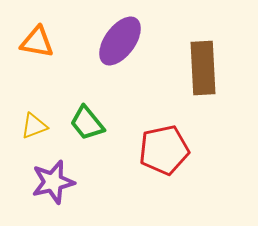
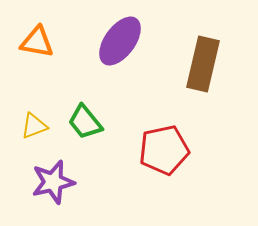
brown rectangle: moved 4 px up; rotated 16 degrees clockwise
green trapezoid: moved 2 px left, 1 px up
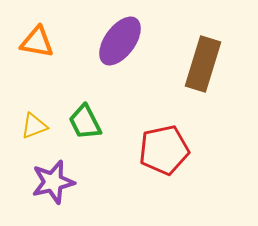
brown rectangle: rotated 4 degrees clockwise
green trapezoid: rotated 12 degrees clockwise
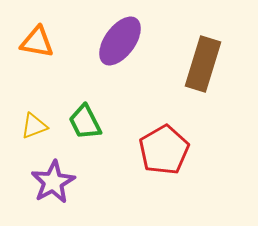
red pentagon: rotated 18 degrees counterclockwise
purple star: rotated 15 degrees counterclockwise
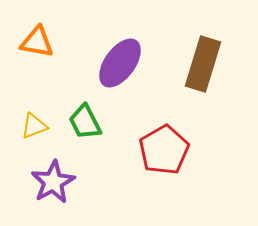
purple ellipse: moved 22 px down
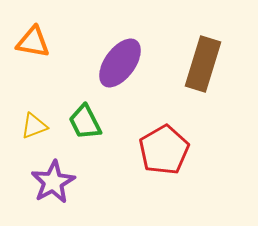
orange triangle: moved 4 px left
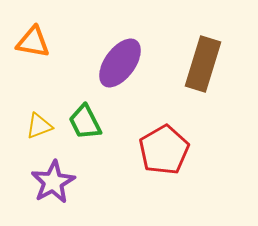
yellow triangle: moved 5 px right
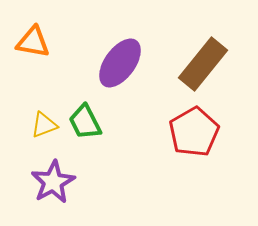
brown rectangle: rotated 22 degrees clockwise
yellow triangle: moved 5 px right, 1 px up
red pentagon: moved 30 px right, 18 px up
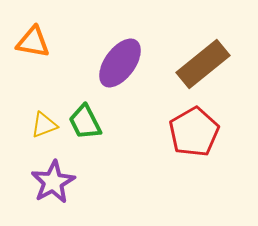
brown rectangle: rotated 12 degrees clockwise
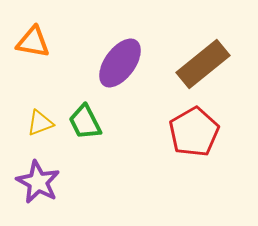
yellow triangle: moved 4 px left, 2 px up
purple star: moved 15 px left; rotated 15 degrees counterclockwise
